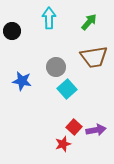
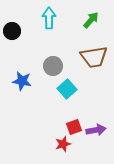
green arrow: moved 2 px right, 2 px up
gray circle: moved 3 px left, 1 px up
red square: rotated 28 degrees clockwise
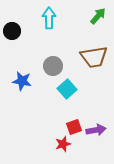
green arrow: moved 7 px right, 4 px up
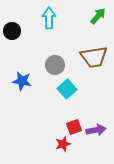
gray circle: moved 2 px right, 1 px up
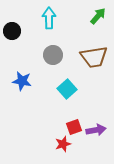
gray circle: moved 2 px left, 10 px up
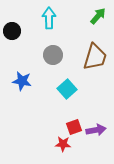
brown trapezoid: moved 1 px right; rotated 64 degrees counterclockwise
red star: rotated 21 degrees clockwise
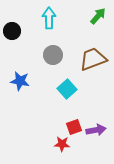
brown trapezoid: moved 2 px left, 2 px down; rotated 128 degrees counterclockwise
blue star: moved 2 px left
red star: moved 1 px left
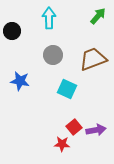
cyan square: rotated 24 degrees counterclockwise
red square: rotated 21 degrees counterclockwise
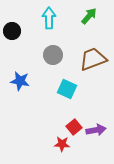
green arrow: moved 9 px left
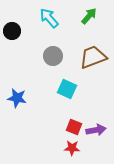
cyan arrow: rotated 40 degrees counterclockwise
gray circle: moved 1 px down
brown trapezoid: moved 2 px up
blue star: moved 3 px left, 17 px down
red square: rotated 28 degrees counterclockwise
red star: moved 10 px right, 4 px down
